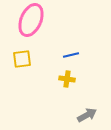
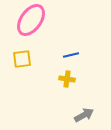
pink ellipse: rotated 12 degrees clockwise
gray arrow: moved 3 px left
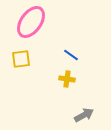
pink ellipse: moved 2 px down
blue line: rotated 49 degrees clockwise
yellow square: moved 1 px left
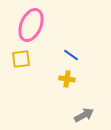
pink ellipse: moved 3 px down; rotated 12 degrees counterclockwise
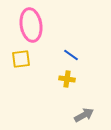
pink ellipse: rotated 32 degrees counterclockwise
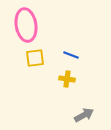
pink ellipse: moved 5 px left
blue line: rotated 14 degrees counterclockwise
yellow square: moved 14 px right, 1 px up
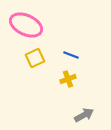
pink ellipse: rotated 56 degrees counterclockwise
yellow square: rotated 18 degrees counterclockwise
yellow cross: moved 1 px right; rotated 28 degrees counterclockwise
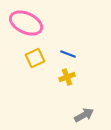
pink ellipse: moved 2 px up
blue line: moved 3 px left, 1 px up
yellow cross: moved 1 px left, 2 px up
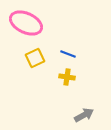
yellow cross: rotated 28 degrees clockwise
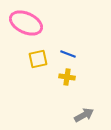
yellow square: moved 3 px right, 1 px down; rotated 12 degrees clockwise
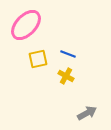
pink ellipse: moved 2 px down; rotated 72 degrees counterclockwise
yellow cross: moved 1 px left, 1 px up; rotated 21 degrees clockwise
gray arrow: moved 3 px right, 2 px up
